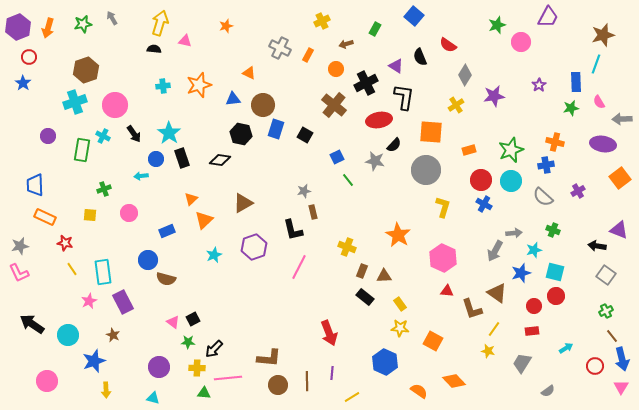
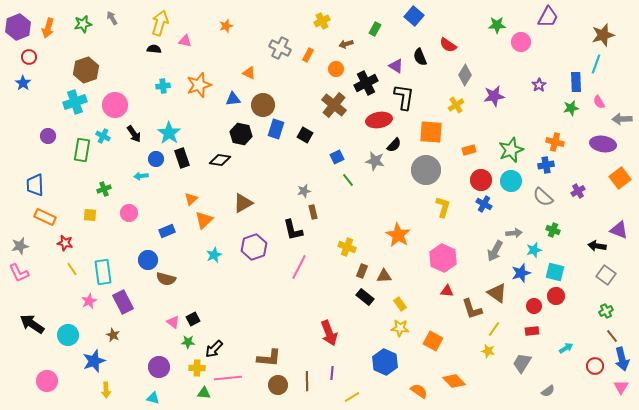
green star at (497, 25): rotated 18 degrees clockwise
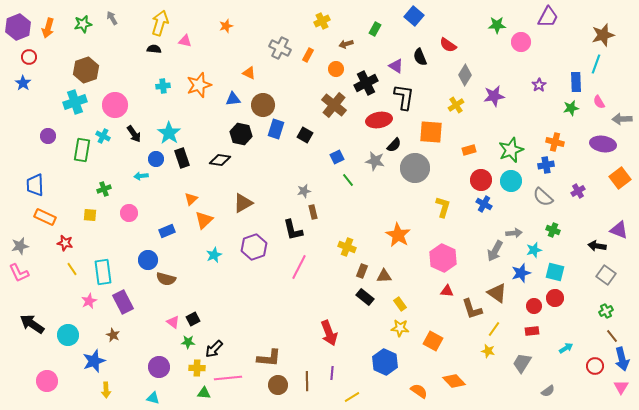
gray circle at (426, 170): moved 11 px left, 2 px up
red circle at (556, 296): moved 1 px left, 2 px down
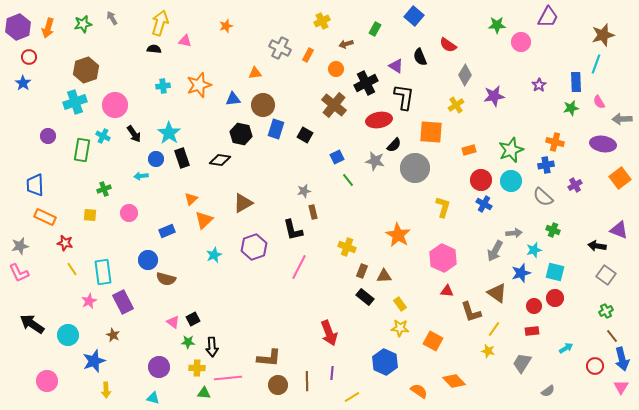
orange triangle at (249, 73): moved 6 px right; rotated 32 degrees counterclockwise
purple cross at (578, 191): moved 3 px left, 6 px up
brown L-shape at (472, 309): moved 1 px left, 3 px down
black arrow at (214, 349): moved 2 px left, 2 px up; rotated 48 degrees counterclockwise
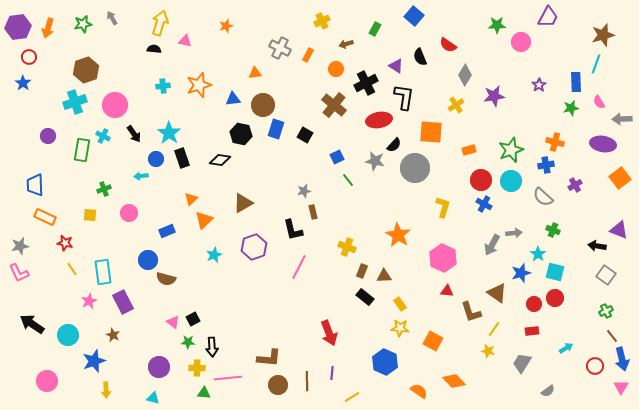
purple hexagon at (18, 27): rotated 15 degrees clockwise
cyan star at (534, 250): moved 4 px right, 4 px down; rotated 21 degrees counterclockwise
gray arrow at (495, 251): moved 3 px left, 6 px up
red circle at (534, 306): moved 2 px up
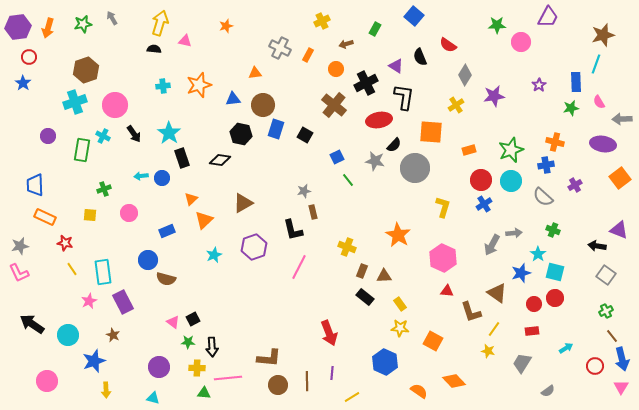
blue circle at (156, 159): moved 6 px right, 19 px down
blue cross at (484, 204): rotated 28 degrees clockwise
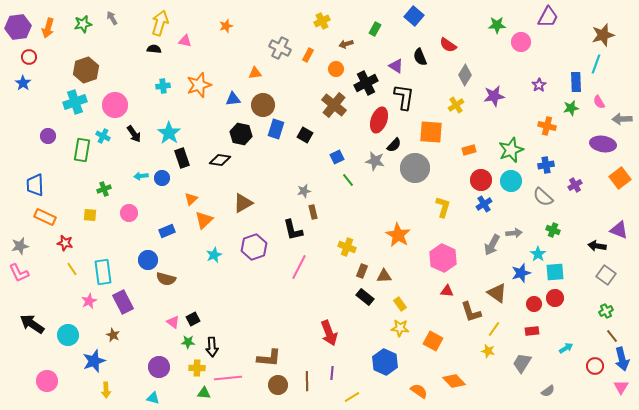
red ellipse at (379, 120): rotated 60 degrees counterclockwise
orange cross at (555, 142): moved 8 px left, 16 px up
cyan square at (555, 272): rotated 18 degrees counterclockwise
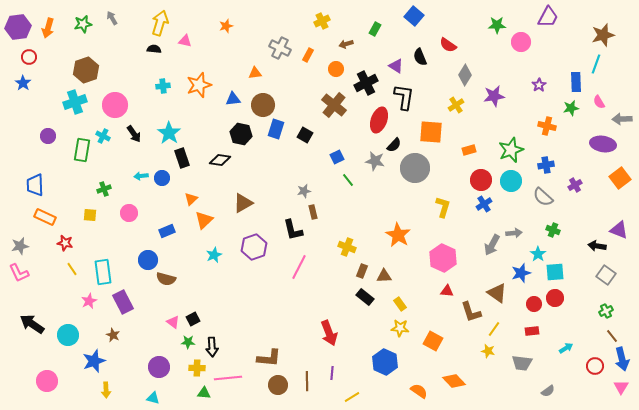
gray trapezoid at (522, 363): rotated 115 degrees counterclockwise
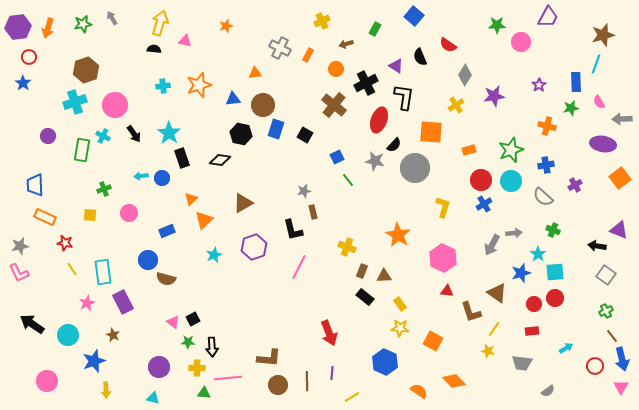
pink star at (89, 301): moved 2 px left, 2 px down
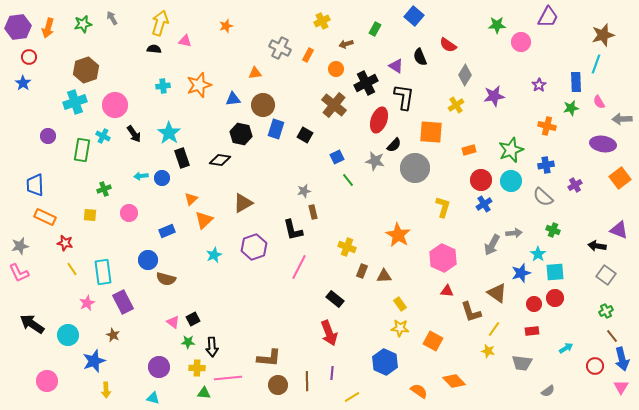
black rectangle at (365, 297): moved 30 px left, 2 px down
